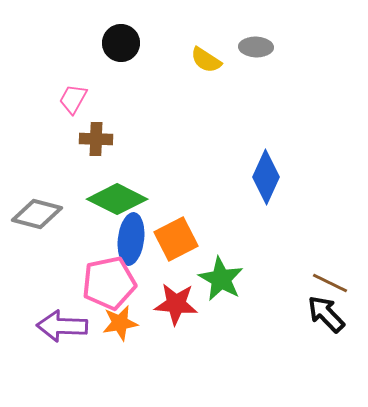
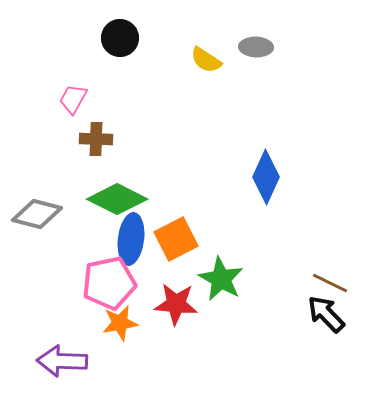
black circle: moved 1 px left, 5 px up
purple arrow: moved 35 px down
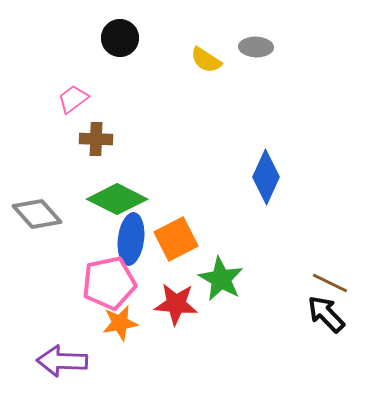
pink trapezoid: rotated 24 degrees clockwise
gray diamond: rotated 33 degrees clockwise
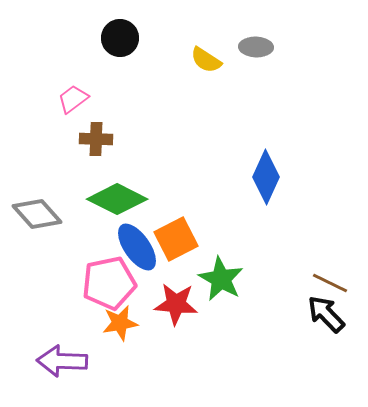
blue ellipse: moved 6 px right, 8 px down; rotated 42 degrees counterclockwise
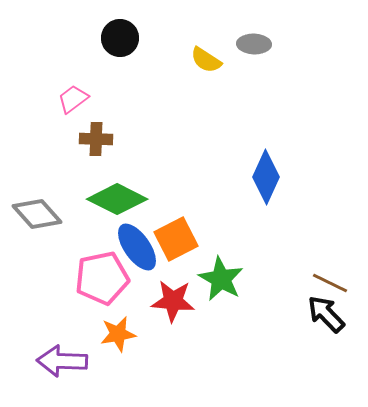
gray ellipse: moved 2 px left, 3 px up
pink pentagon: moved 7 px left, 5 px up
red star: moved 3 px left, 3 px up
orange star: moved 2 px left, 11 px down
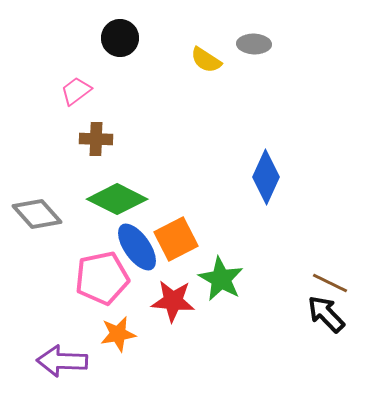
pink trapezoid: moved 3 px right, 8 px up
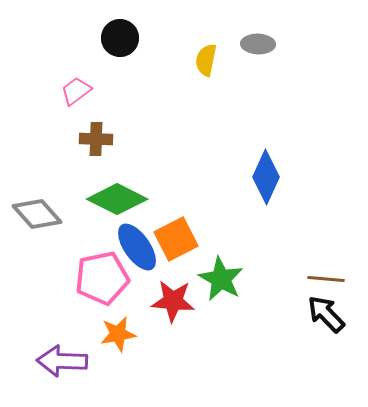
gray ellipse: moved 4 px right
yellow semicircle: rotated 68 degrees clockwise
brown line: moved 4 px left, 4 px up; rotated 21 degrees counterclockwise
